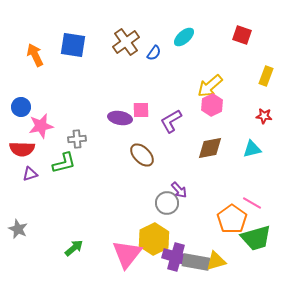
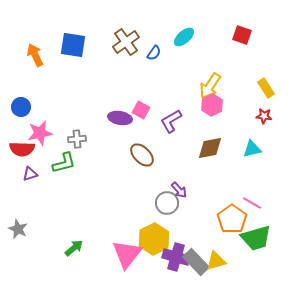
yellow rectangle: moved 12 px down; rotated 54 degrees counterclockwise
yellow arrow: rotated 16 degrees counterclockwise
pink square: rotated 30 degrees clockwise
pink star: moved 1 px left, 7 px down
gray rectangle: rotated 36 degrees clockwise
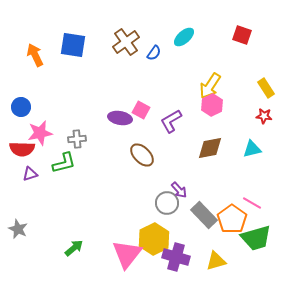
gray rectangle: moved 8 px right, 47 px up
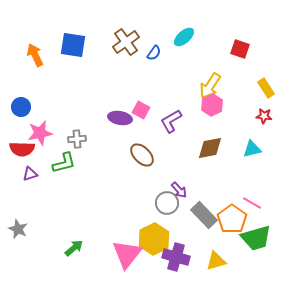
red square: moved 2 px left, 14 px down
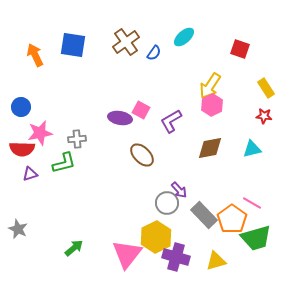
yellow hexagon: moved 2 px right, 2 px up
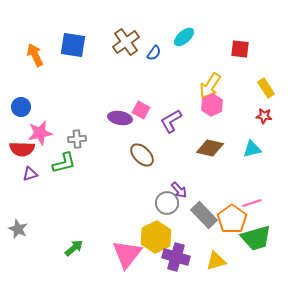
red square: rotated 12 degrees counterclockwise
brown diamond: rotated 24 degrees clockwise
pink line: rotated 48 degrees counterclockwise
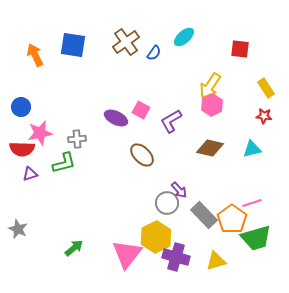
purple ellipse: moved 4 px left; rotated 15 degrees clockwise
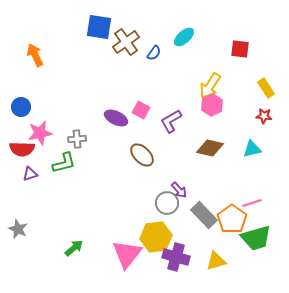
blue square: moved 26 px right, 18 px up
yellow hexagon: rotated 20 degrees clockwise
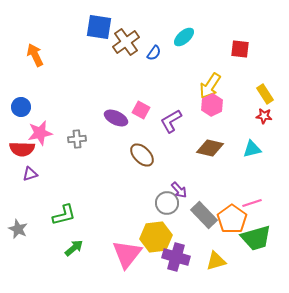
yellow rectangle: moved 1 px left, 6 px down
green L-shape: moved 52 px down
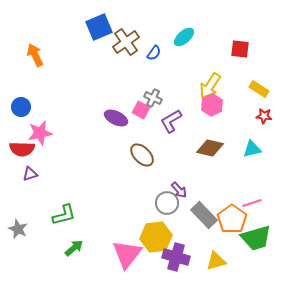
blue square: rotated 32 degrees counterclockwise
yellow rectangle: moved 6 px left, 5 px up; rotated 24 degrees counterclockwise
gray cross: moved 76 px right, 41 px up; rotated 30 degrees clockwise
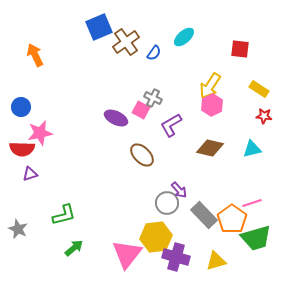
purple L-shape: moved 4 px down
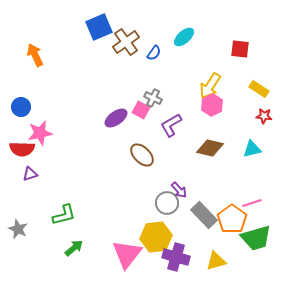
purple ellipse: rotated 60 degrees counterclockwise
